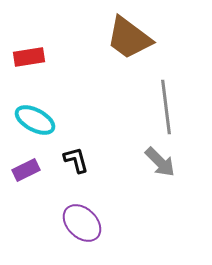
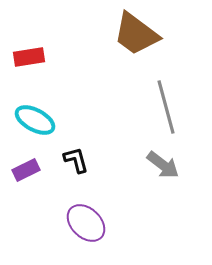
brown trapezoid: moved 7 px right, 4 px up
gray line: rotated 8 degrees counterclockwise
gray arrow: moved 3 px right, 3 px down; rotated 8 degrees counterclockwise
purple ellipse: moved 4 px right
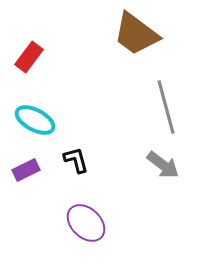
red rectangle: rotated 44 degrees counterclockwise
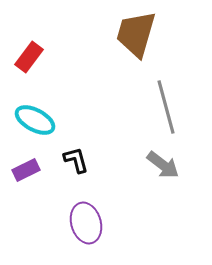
brown trapezoid: rotated 69 degrees clockwise
purple ellipse: rotated 30 degrees clockwise
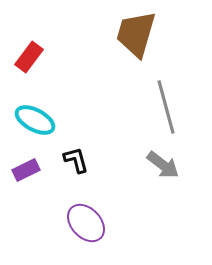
purple ellipse: rotated 27 degrees counterclockwise
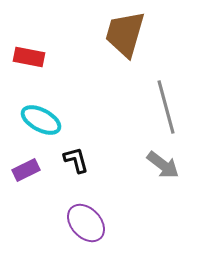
brown trapezoid: moved 11 px left
red rectangle: rotated 64 degrees clockwise
cyan ellipse: moved 6 px right
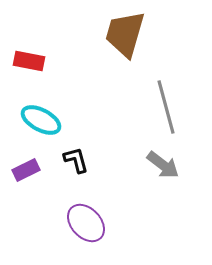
red rectangle: moved 4 px down
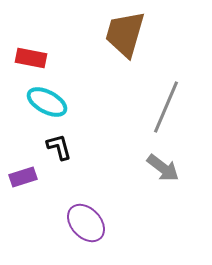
red rectangle: moved 2 px right, 3 px up
gray line: rotated 38 degrees clockwise
cyan ellipse: moved 6 px right, 18 px up
black L-shape: moved 17 px left, 13 px up
gray arrow: moved 3 px down
purple rectangle: moved 3 px left, 7 px down; rotated 8 degrees clockwise
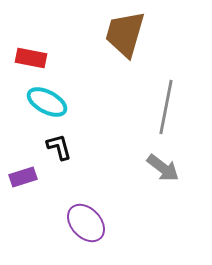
gray line: rotated 12 degrees counterclockwise
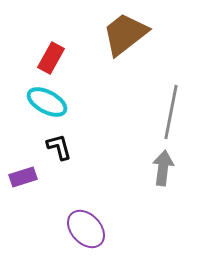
brown trapezoid: rotated 36 degrees clockwise
red rectangle: moved 20 px right; rotated 72 degrees counterclockwise
gray line: moved 5 px right, 5 px down
gray arrow: rotated 120 degrees counterclockwise
purple ellipse: moved 6 px down
